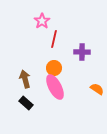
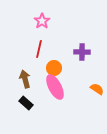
red line: moved 15 px left, 10 px down
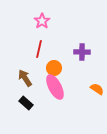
brown arrow: moved 1 px up; rotated 18 degrees counterclockwise
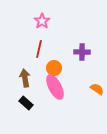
brown arrow: rotated 24 degrees clockwise
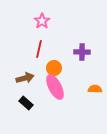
brown arrow: rotated 84 degrees clockwise
orange semicircle: moved 2 px left; rotated 32 degrees counterclockwise
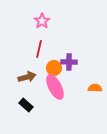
purple cross: moved 13 px left, 10 px down
brown arrow: moved 2 px right, 1 px up
orange semicircle: moved 1 px up
black rectangle: moved 2 px down
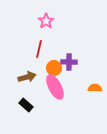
pink star: moved 4 px right
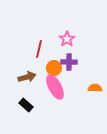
pink star: moved 21 px right, 18 px down
